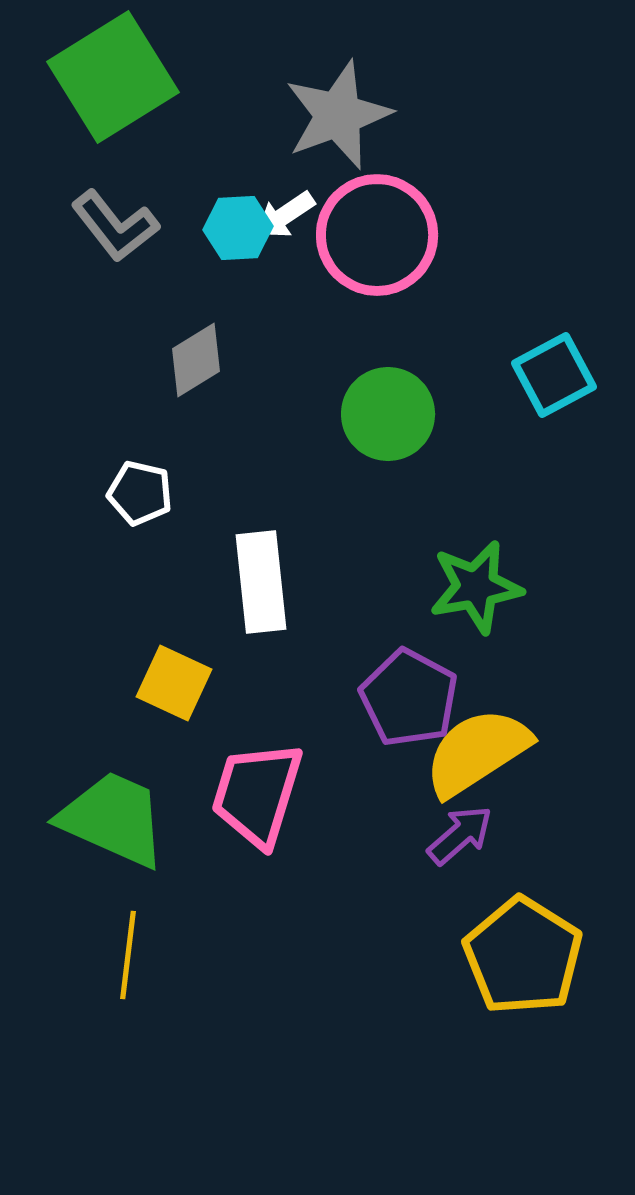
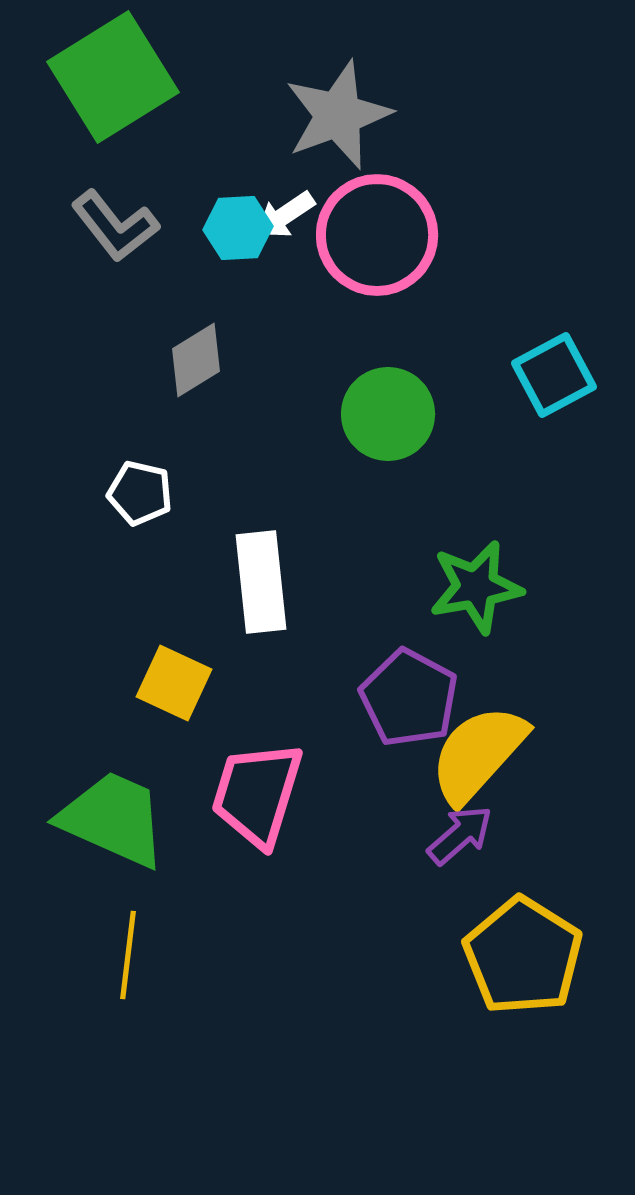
yellow semicircle: moved 1 px right, 2 px down; rotated 15 degrees counterclockwise
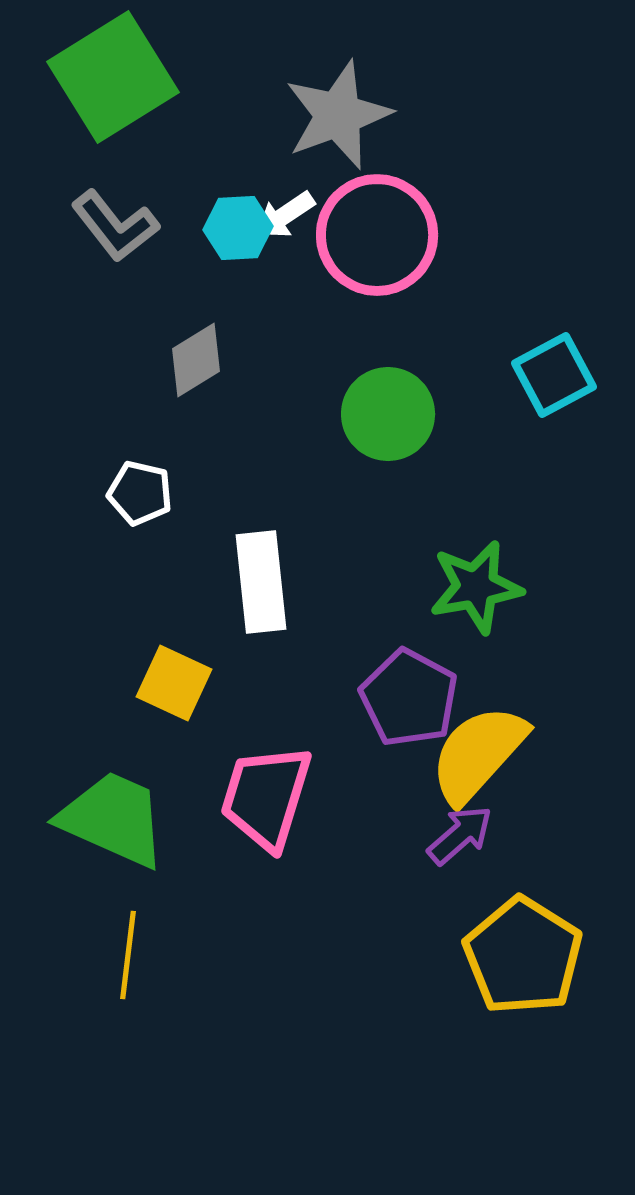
pink trapezoid: moved 9 px right, 3 px down
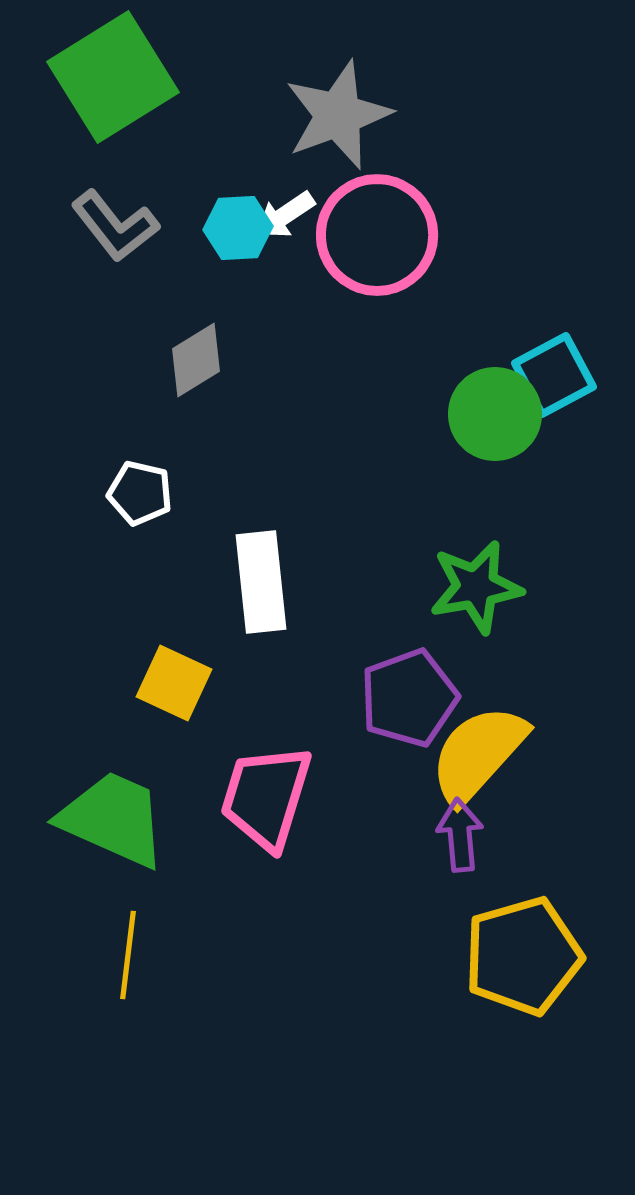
green circle: moved 107 px right
purple pentagon: rotated 24 degrees clockwise
purple arrow: rotated 54 degrees counterclockwise
yellow pentagon: rotated 24 degrees clockwise
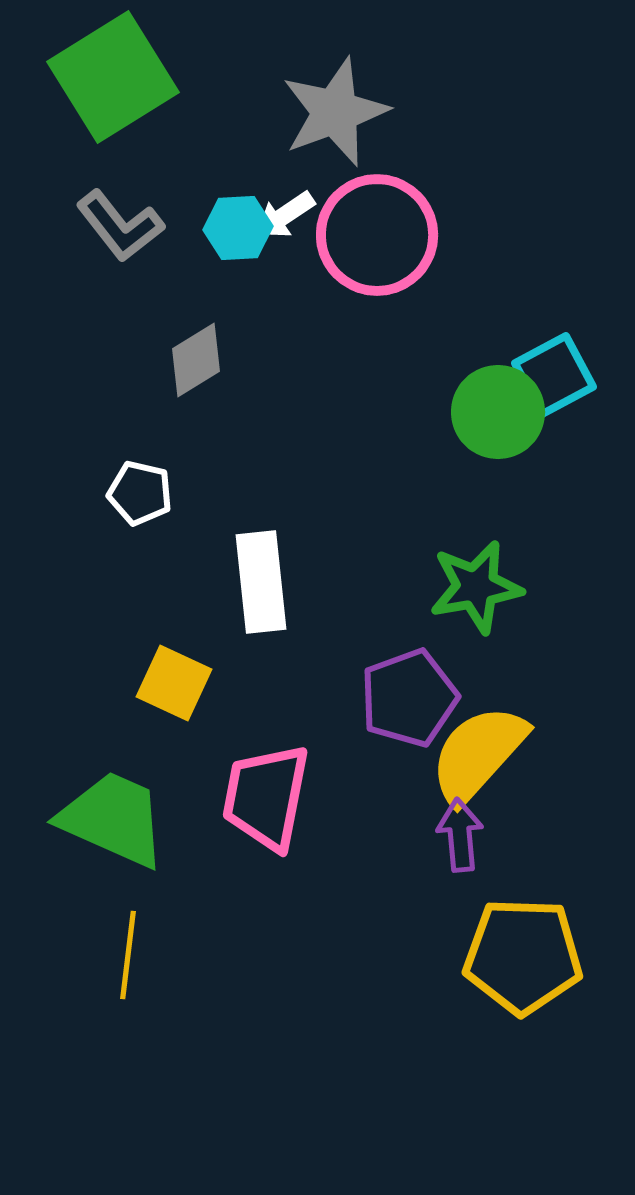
gray star: moved 3 px left, 3 px up
gray L-shape: moved 5 px right
green circle: moved 3 px right, 2 px up
pink trapezoid: rotated 6 degrees counterclockwise
yellow pentagon: rotated 18 degrees clockwise
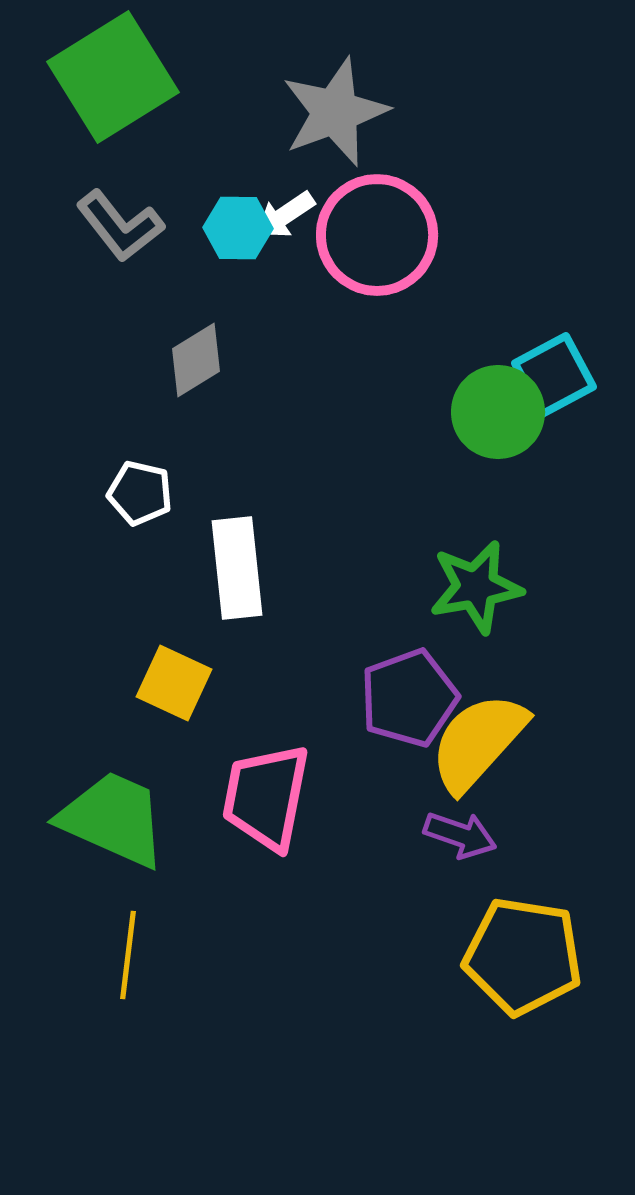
cyan hexagon: rotated 4 degrees clockwise
white rectangle: moved 24 px left, 14 px up
yellow semicircle: moved 12 px up
purple arrow: rotated 114 degrees clockwise
yellow pentagon: rotated 7 degrees clockwise
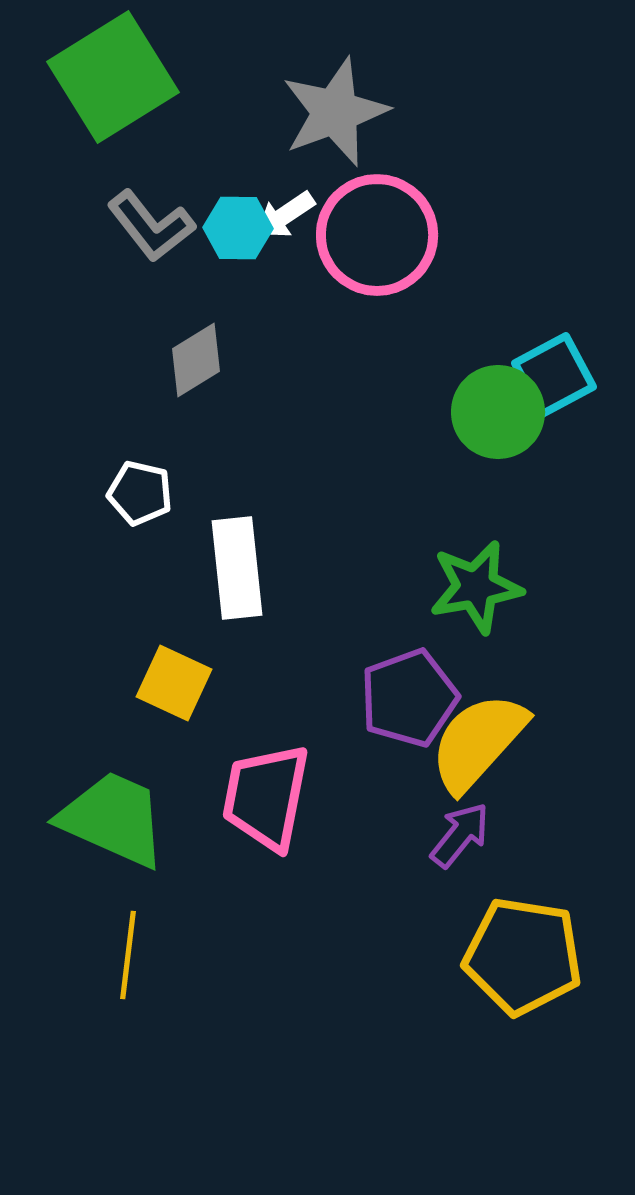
gray L-shape: moved 31 px right
purple arrow: rotated 70 degrees counterclockwise
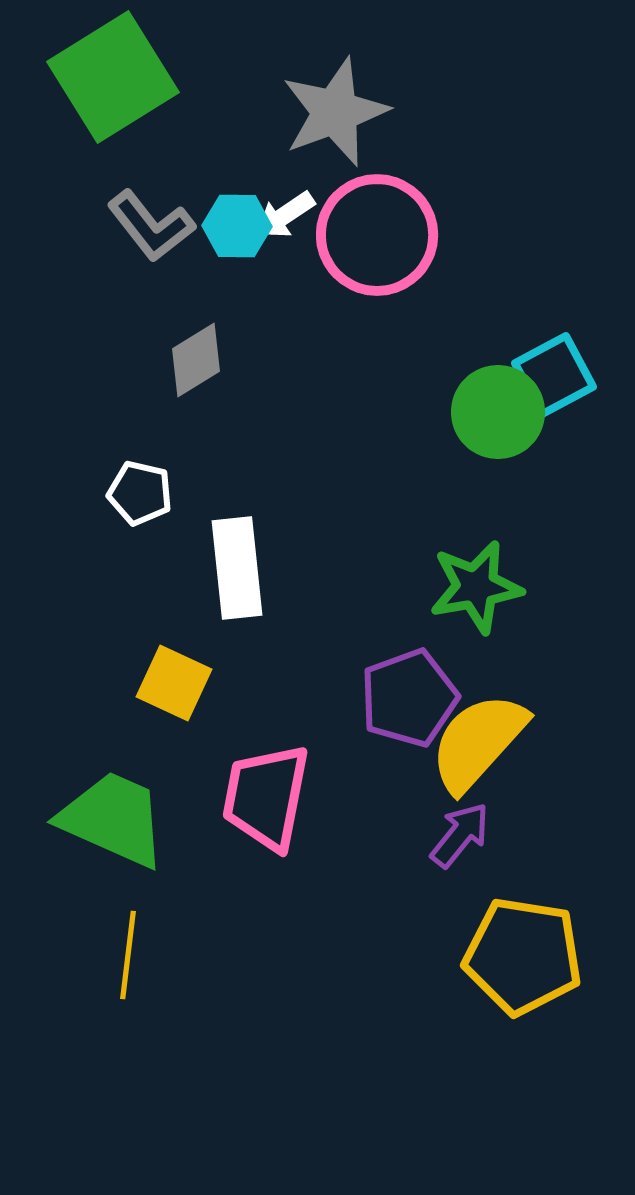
cyan hexagon: moved 1 px left, 2 px up
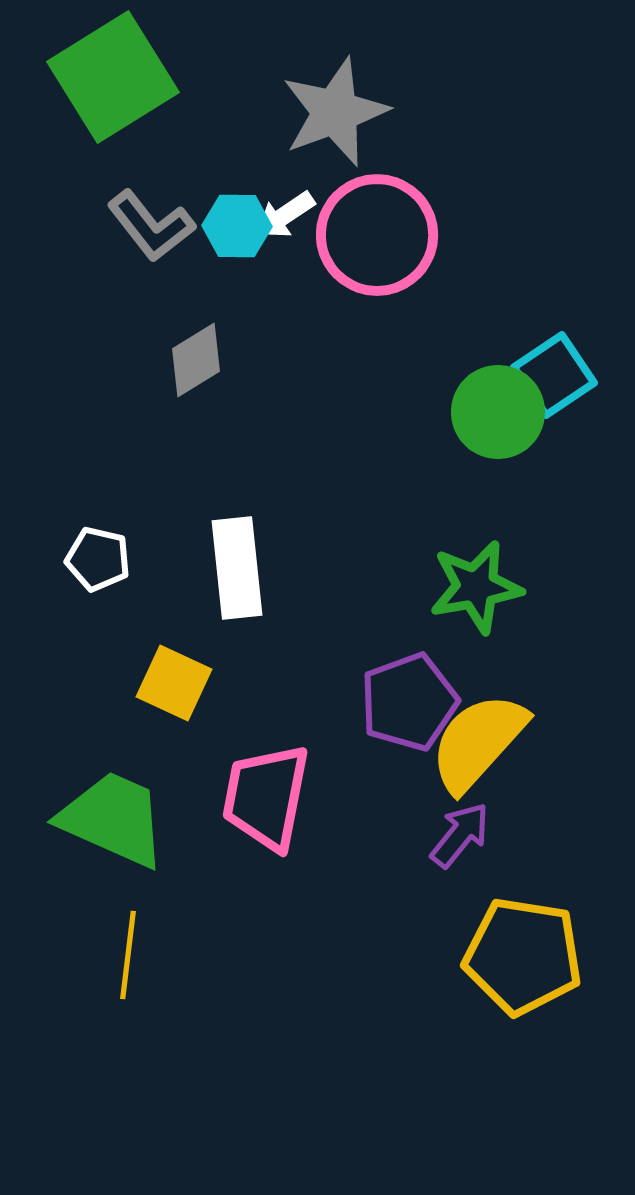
cyan square: rotated 6 degrees counterclockwise
white pentagon: moved 42 px left, 66 px down
purple pentagon: moved 4 px down
